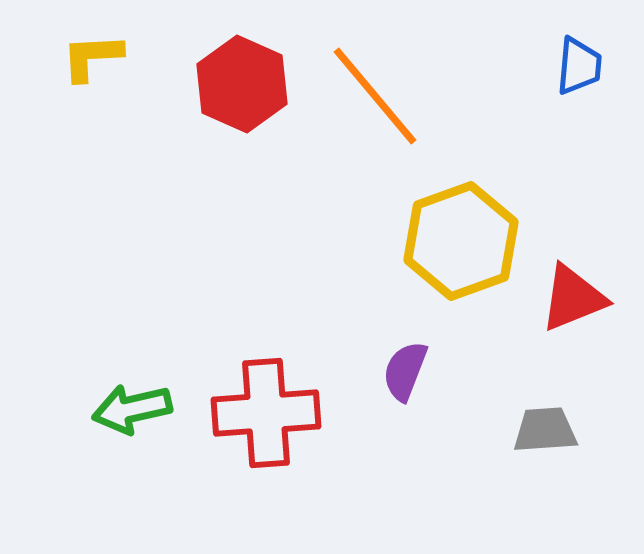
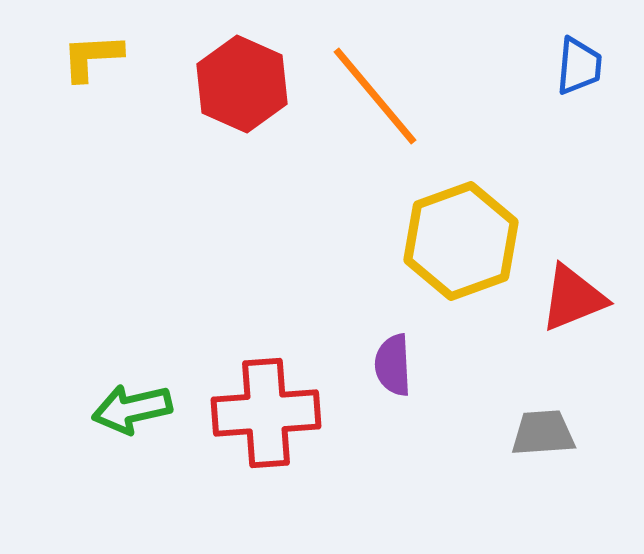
purple semicircle: moved 12 px left, 6 px up; rotated 24 degrees counterclockwise
gray trapezoid: moved 2 px left, 3 px down
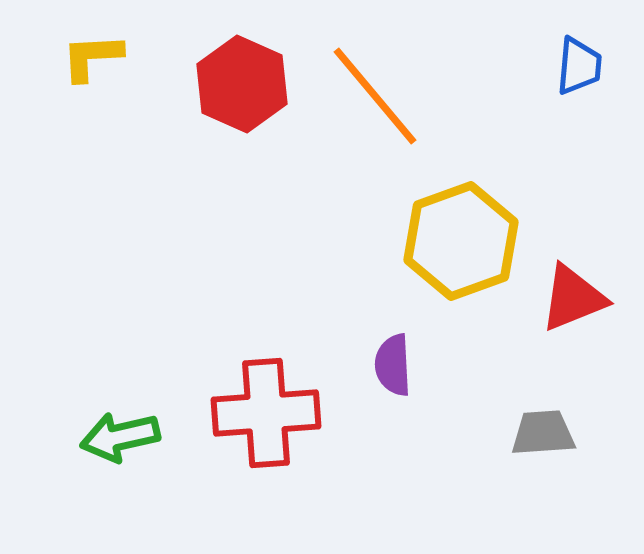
green arrow: moved 12 px left, 28 px down
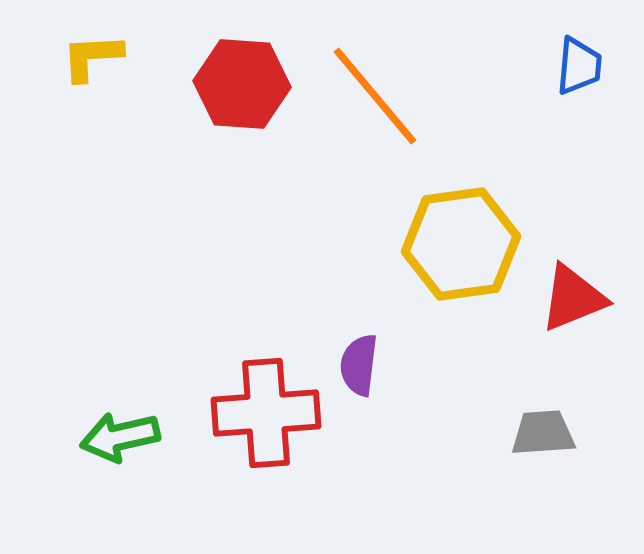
red hexagon: rotated 20 degrees counterclockwise
yellow hexagon: moved 3 px down; rotated 12 degrees clockwise
purple semicircle: moved 34 px left; rotated 10 degrees clockwise
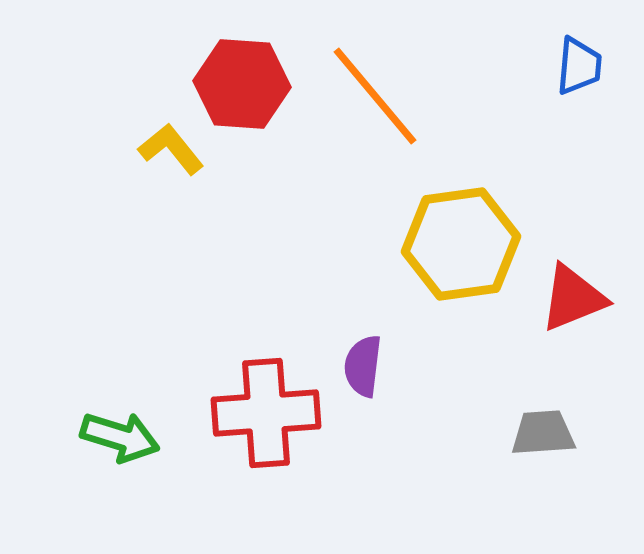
yellow L-shape: moved 79 px right, 92 px down; rotated 54 degrees clockwise
purple semicircle: moved 4 px right, 1 px down
green arrow: rotated 150 degrees counterclockwise
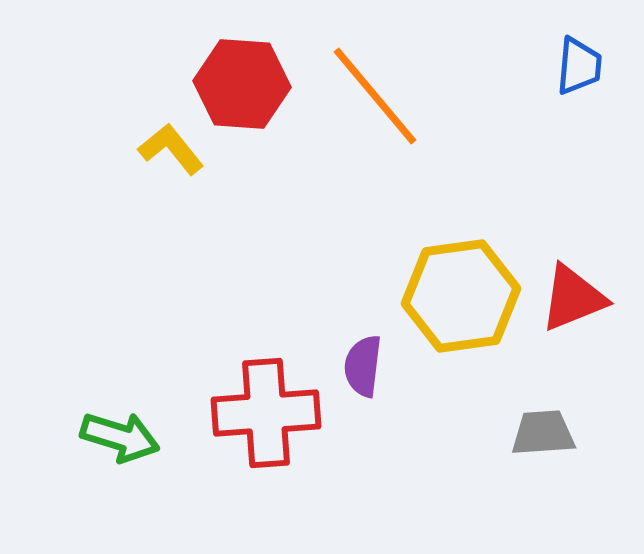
yellow hexagon: moved 52 px down
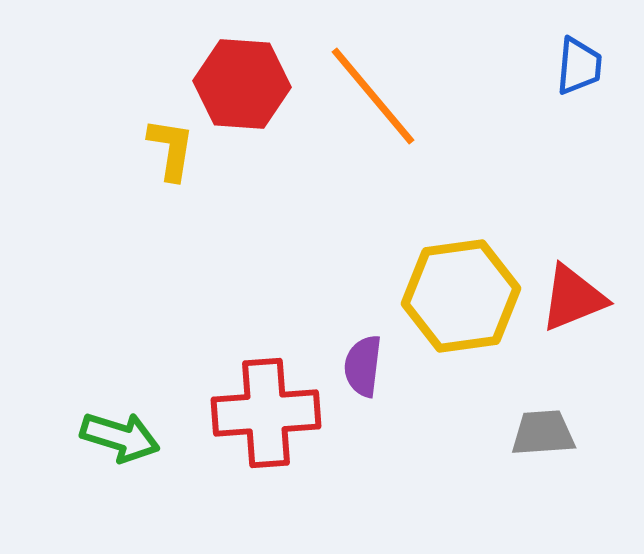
orange line: moved 2 px left
yellow L-shape: rotated 48 degrees clockwise
